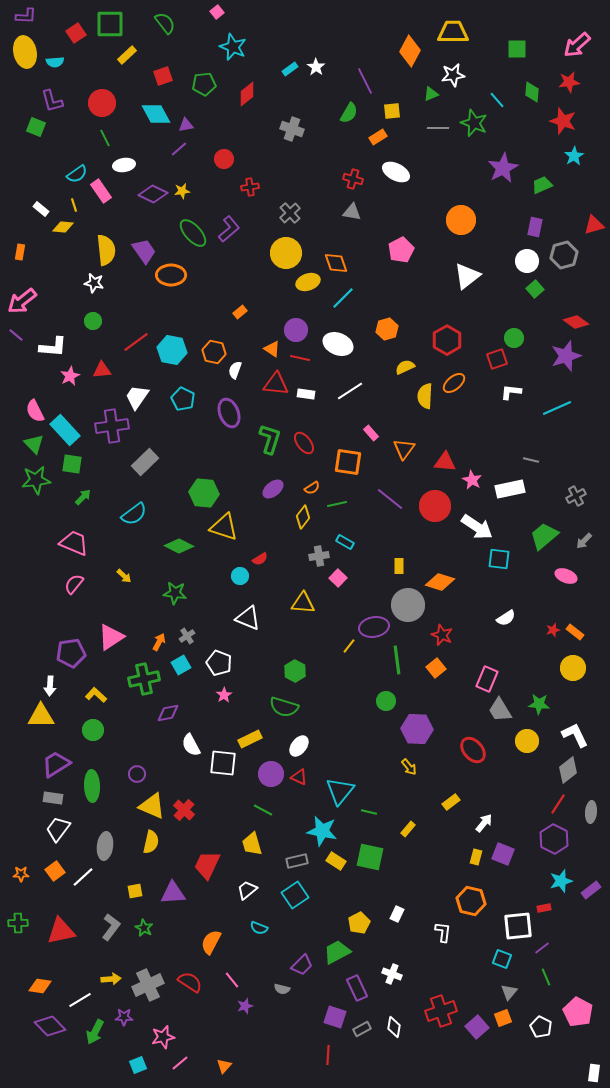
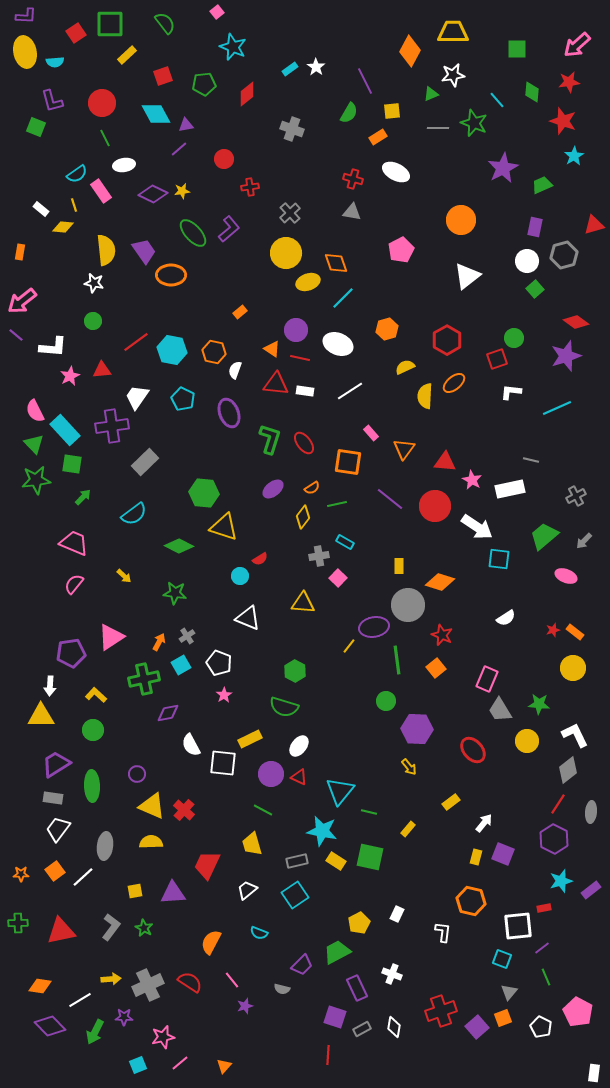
white rectangle at (306, 394): moved 1 px left, 3 px up
yellow semicircle at (151, 842): rotated 105 degrees counterclockwise
cyan semicircle at (259, 928): moved 5 px down
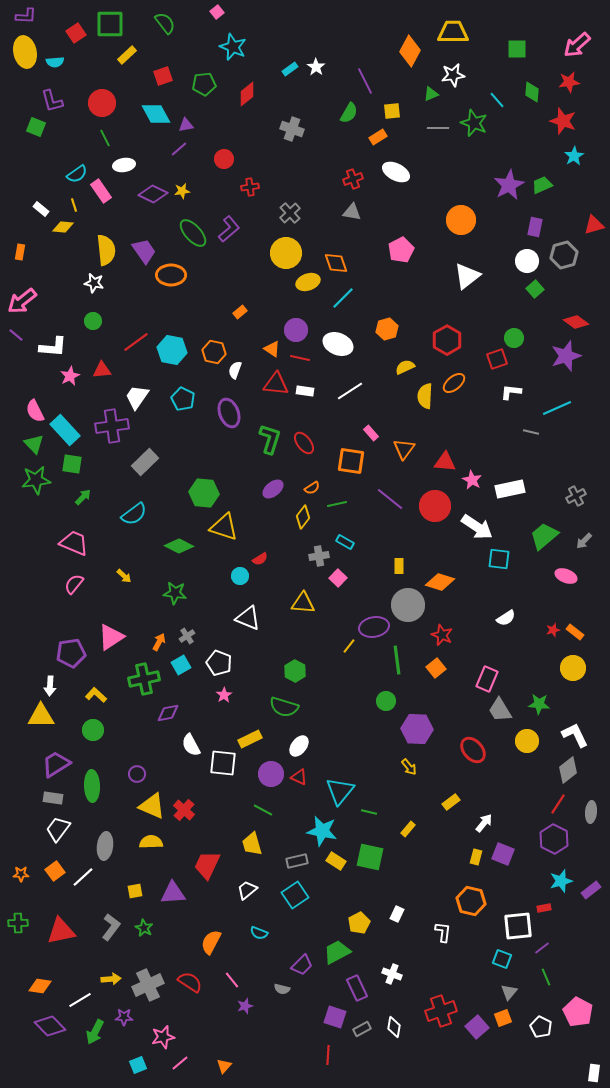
purple star at (503, 168): moved 6 px right, 17 px down
red cross at (353, 179): rotated 36 degrees counterclockwise
gray line at (531, 460): moved 28 px up
orange square at (348, 462): moved 3 px right, 1 px up
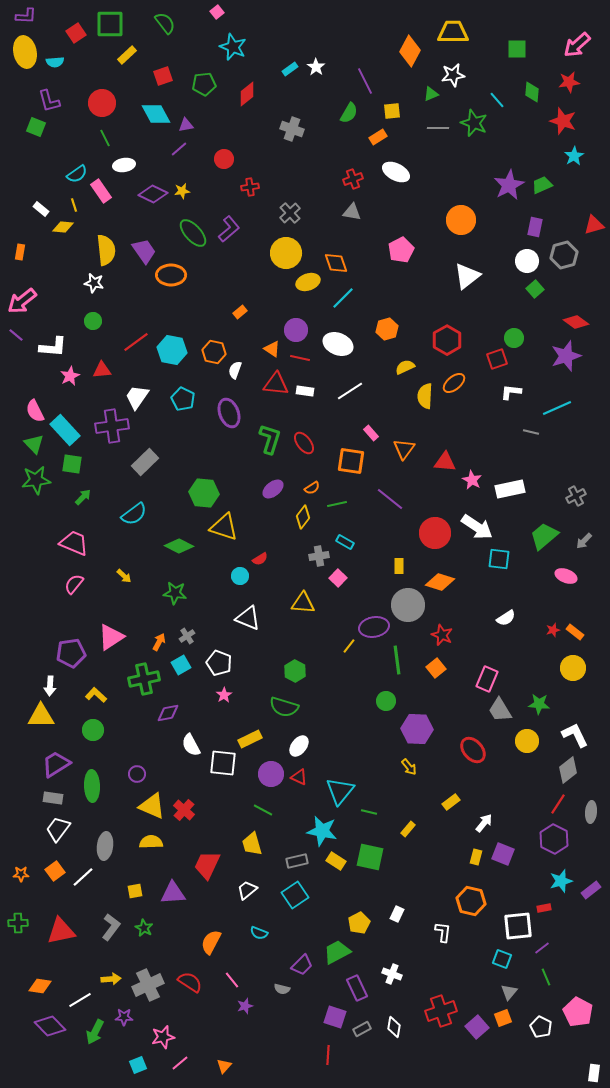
purple L-shape at (52, 101): moved 3 px left
red circle at (435, 506): moved 27 px down
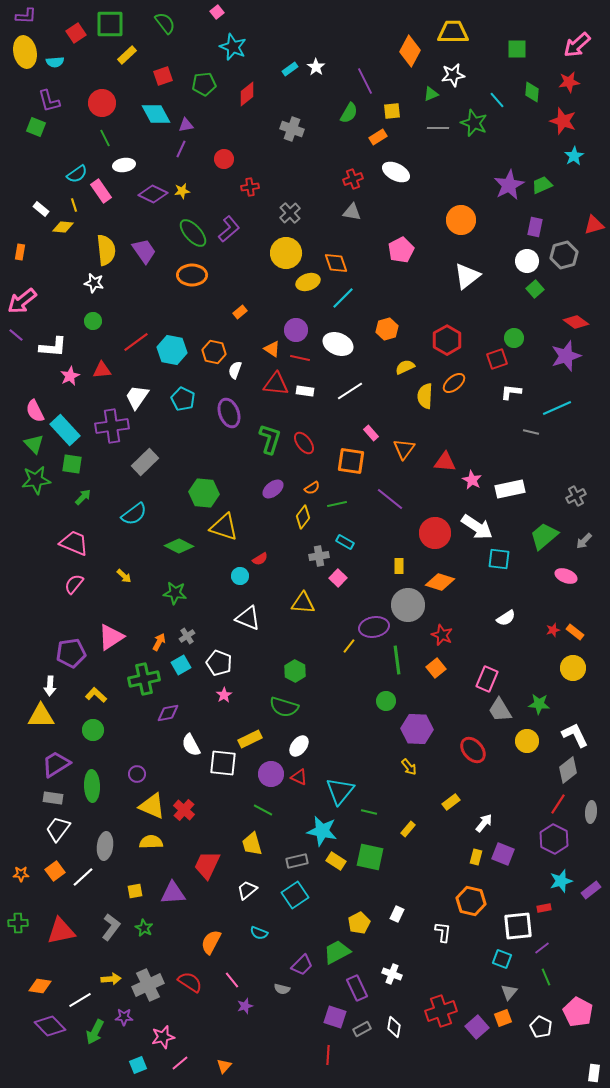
purple line at (179, 149): moved 2 px right; rotated 24 degrees counterclockwise
orange ellipse at (171, 275): moved 21 px right
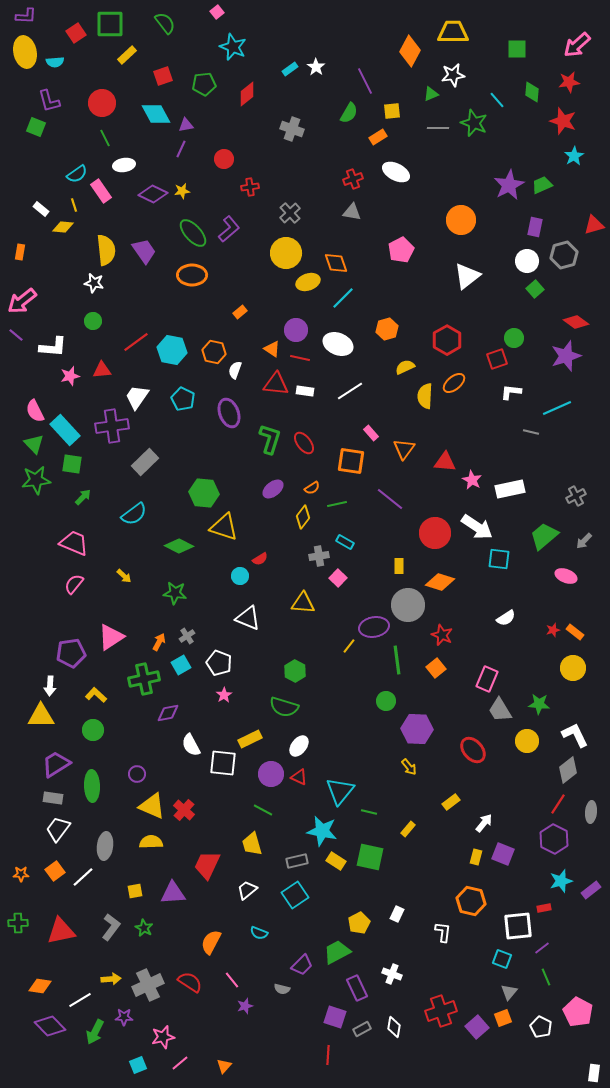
pink star at (70, 376): rotated 12 degrees clockwise
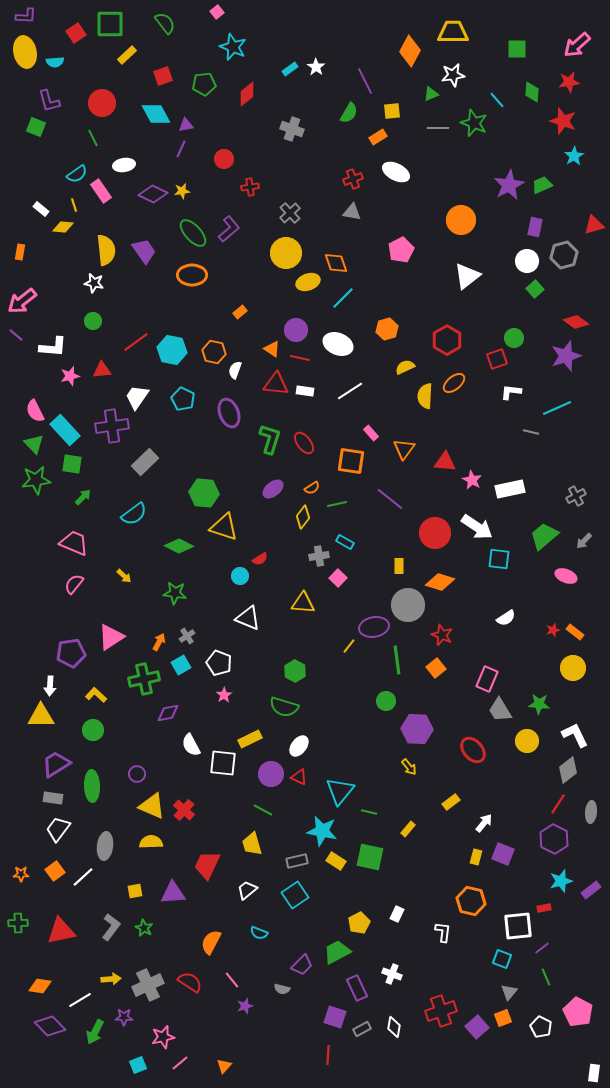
green line at (105, 138): moved 12 px left
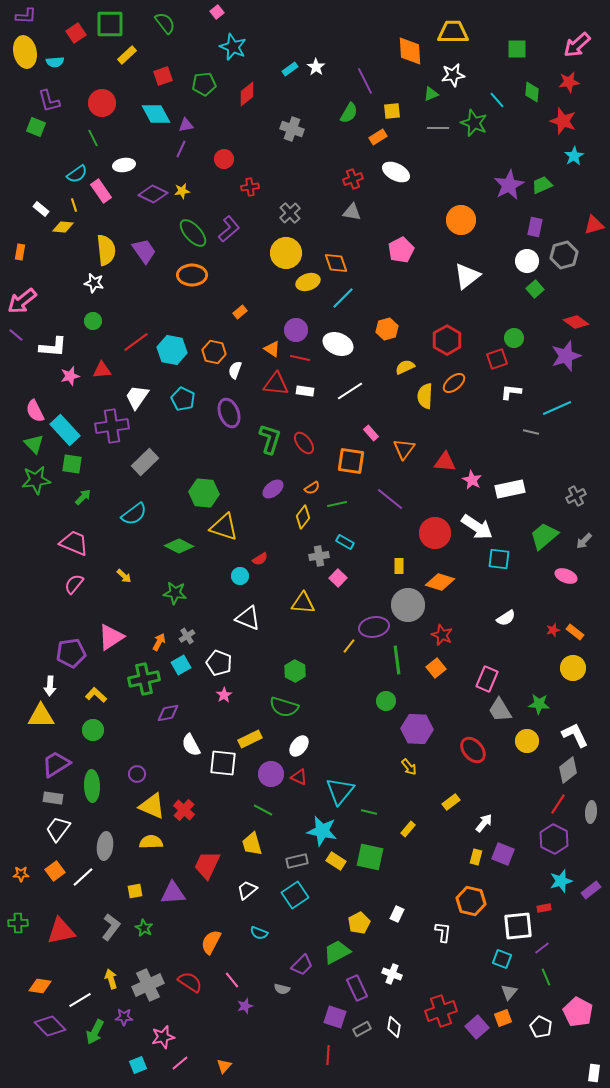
orange diamond at (410, 51): rotated 32 degrees counterclockwise
yellow arrow at (111, 979): rotated 102 degrees counterclockwise
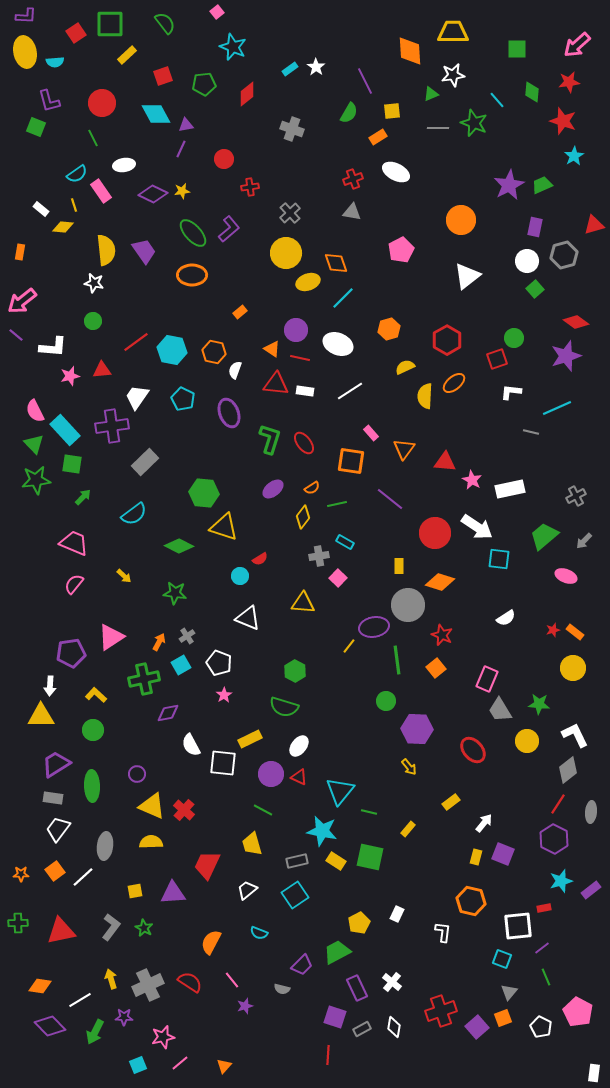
orange hexagon at (387, 329): moved 2 px right
white cross at (392, 974): moved 8 px down; rotated 18 degrees clockwise
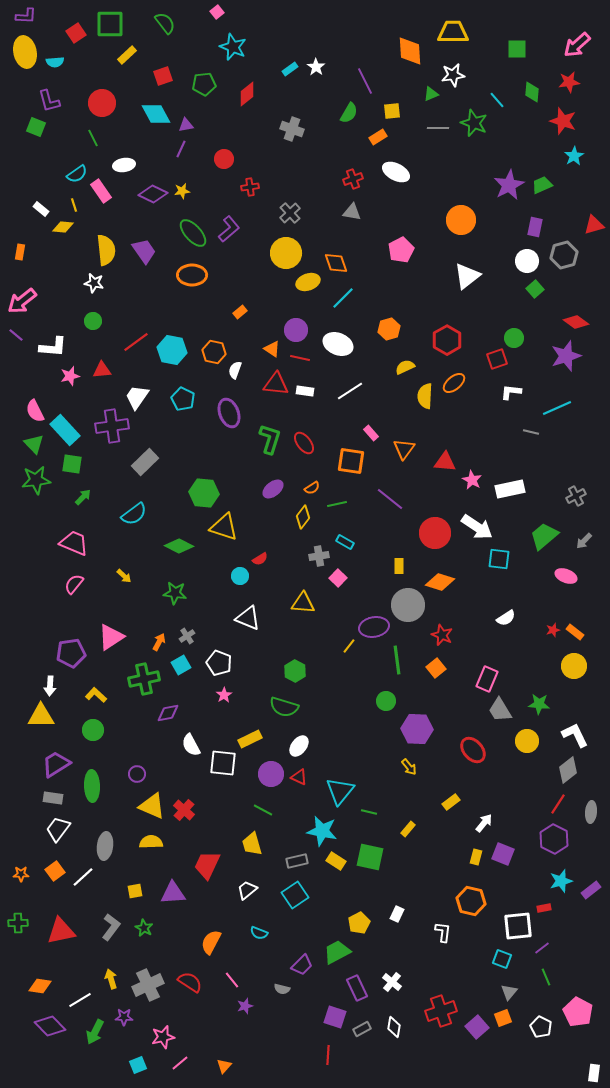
yellow circle at (573, 668): moved 1 px right, 2 px up
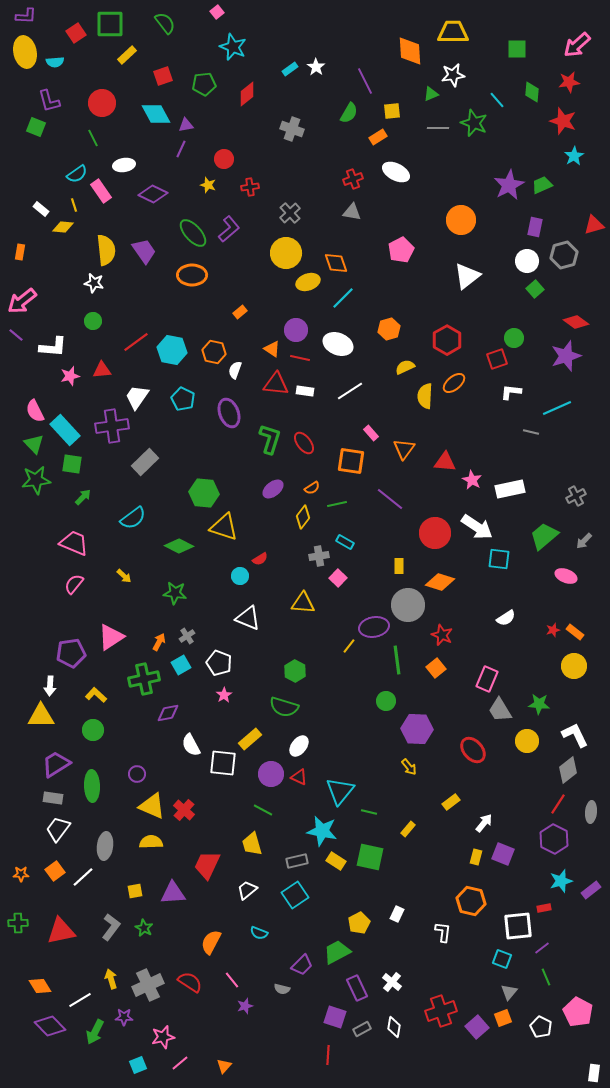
yellow star at (182, 191): moved 26 px right, 6 px up; rotated 28 degrees clockwise
cyan semicircle at (134, 514): moved 1 px left, 4 px down
yellow rectangle at (250, 739): rotated 15 degrees counterclockwise
orange diamond at (40, 986): rotated 50 degrees clockwise
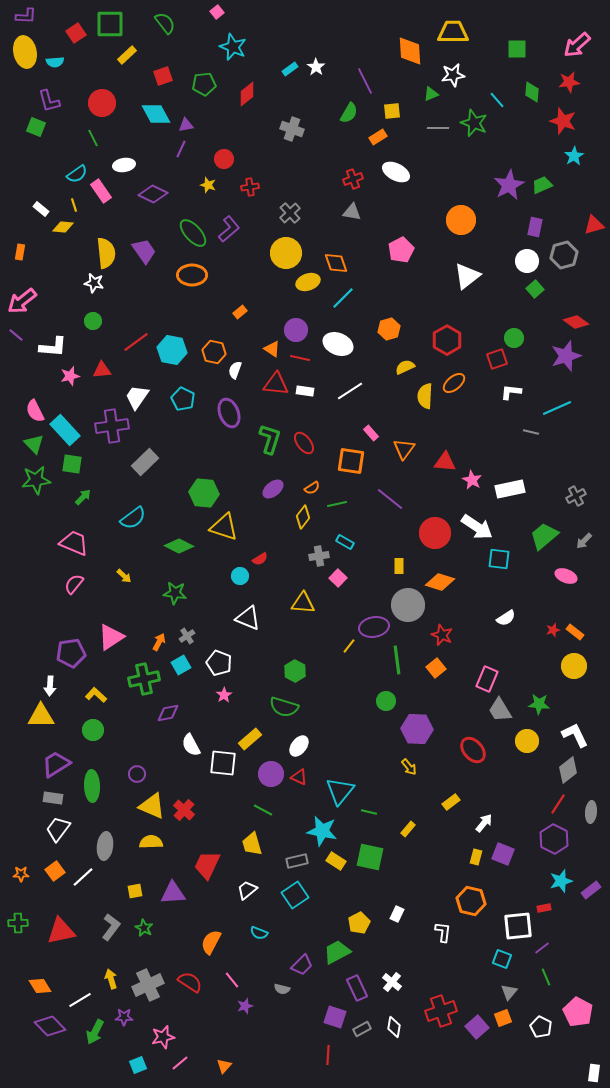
yellow semicircle at (106, 250): moved 3 px down
